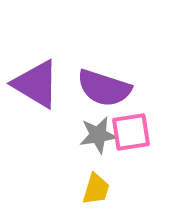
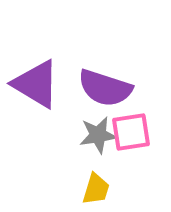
purple semicircle: moved 1 px right
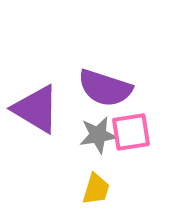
purple triangle: moved 25 px down
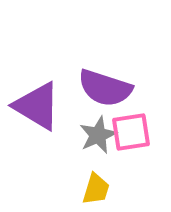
purple triangle: moved 1 px right, 3 px up
gray star: rotated 15 degrees counterclockwise
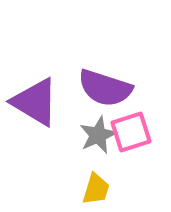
purple triangle: moved 2 px left, 4 px up
pink square: rotated 9 degrees counterclockwise
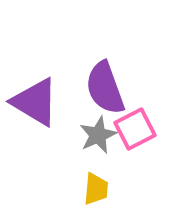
purple semicircle: rotated 52 degrees clockwise
pink square: moved 4 px right, 3 px up; rotated 9 degrees counterclockwise
yellow trapezoid: rotated 12 degrees counterclockwise
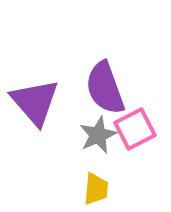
purple triangle: rotated 18 degrees clockwise
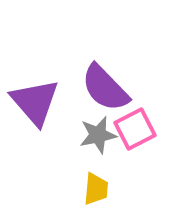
purple semicircle: rotated 24 degrees counterclockwise
gray star: rotated 12 degrees clockwise
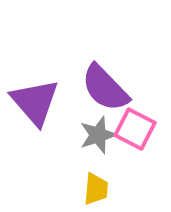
pink square: rotated 36 degrees counterclockwise
gray star: rotated 6 degrees counterclockwise
